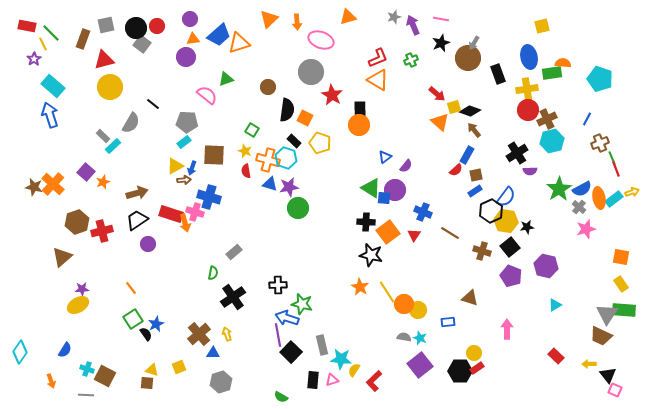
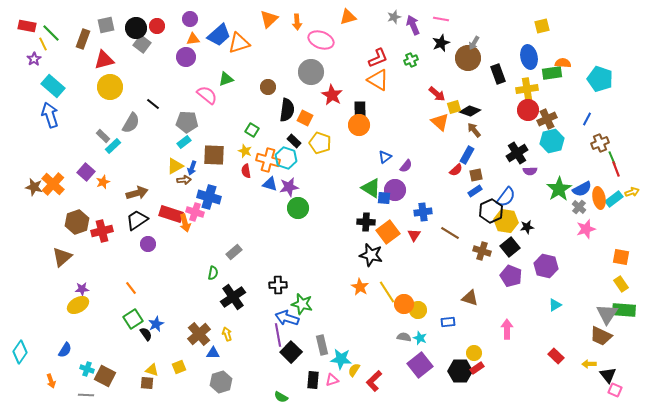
blue cross at (423, 212): rotated 30 degrees counterclockwise
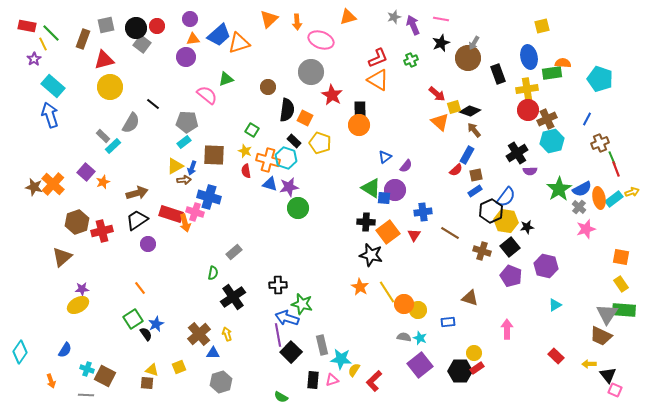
orange line at (131, 288): moved 9 px right
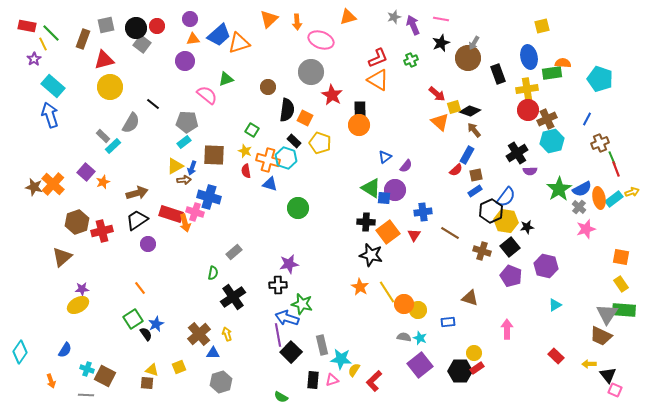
purple circle at (186, 57): moved 1 px left, 4 px down
purple star at (289, 187): moved 77 px down
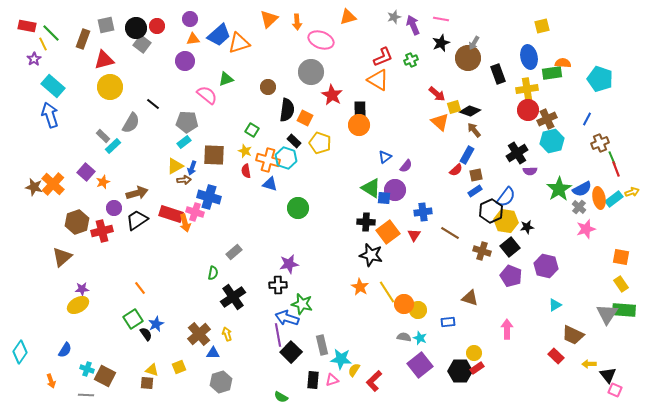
red L-shape at (378, 58): moved 5 px right, 1 px up
purple circle at (148, 244): moved 34 px left, 36 px up
brown trapezoid at (601, 336): moved 28 px left, 1 px up
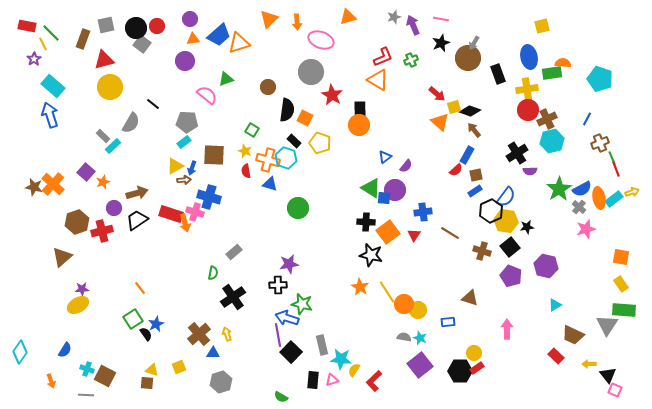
gray triangle at (607, 314): moved 11 px down
